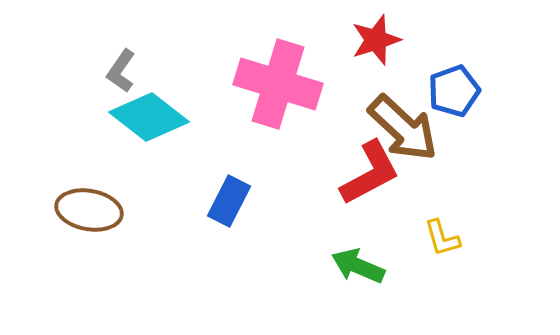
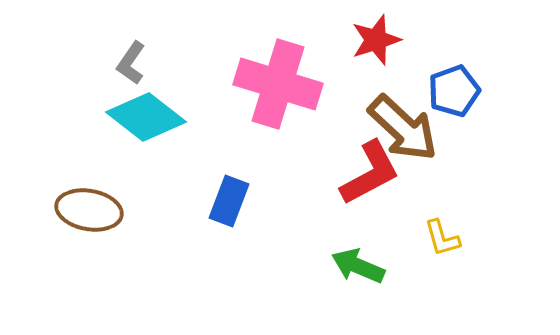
gray L-shape: moved 10 px right, 8 px up
cyan diamond: moved 3 px left
blue rectangle: rotated 6 degrees counterclockwise
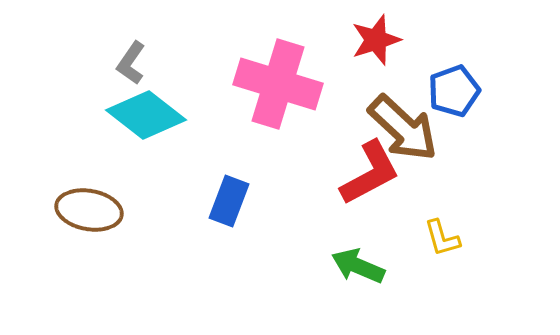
cyan diamond: moved 2 px up
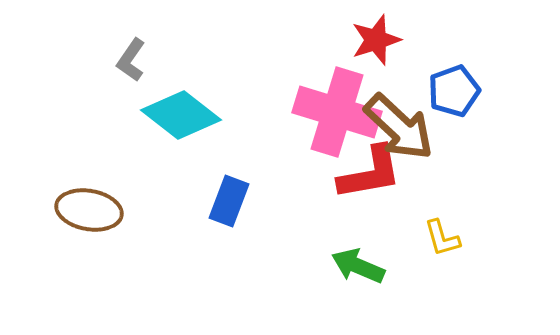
gray L-shape: moved 3 px up
pink cross: moved 59 px right, 28 px down
cyan diamond: moved 35 px right
brown arrow: moved 4 px left, 1 px up
red L-shape: rotated 18 degrees clockwise
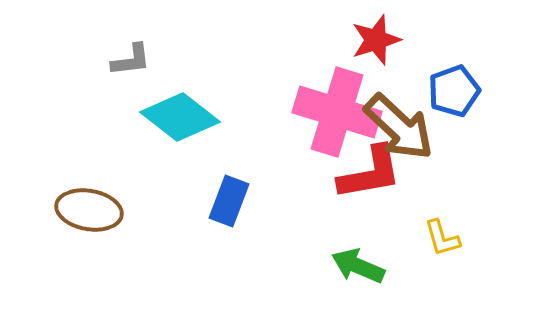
gray L-shape: rotated 132 degrees counterclockwise
cyan diamond: moved 1 px left, 2 px down
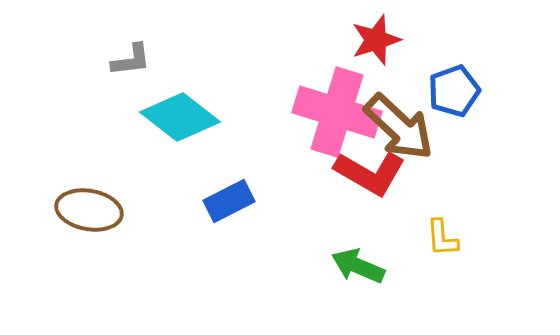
red L-shape: rotated 40 degrees clockwise
blue rectangle: rotated 42 degrees clockwise
yellow L-shape: rotated 12 degrees clockwise
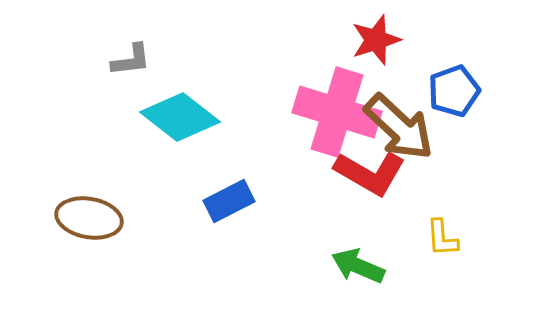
brown ellipse: moved 8 px down
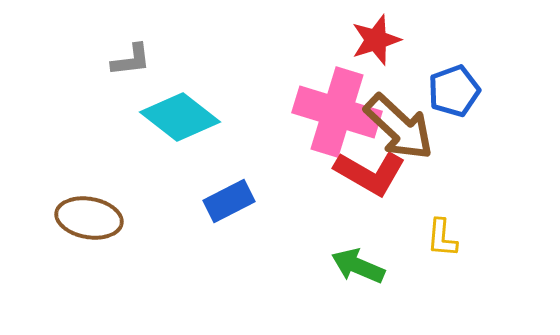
yellow L-shape: rotated 9 degrees clockwise
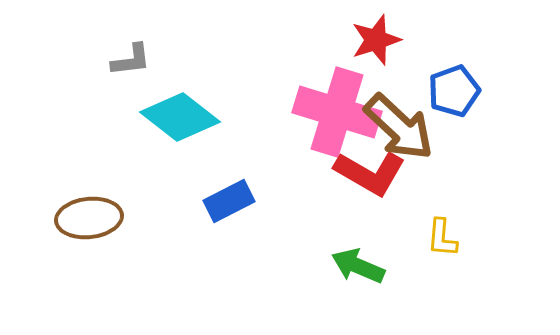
brown ellipse: rotated 16 degrees counterclockwise
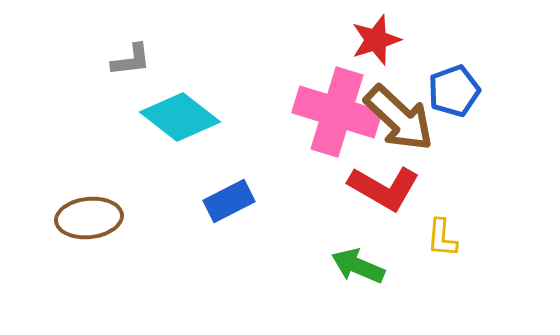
brown arrow: moved 9 px up
red L-shape: moved 14 px right, 15 px down
